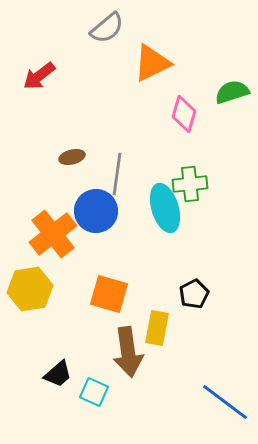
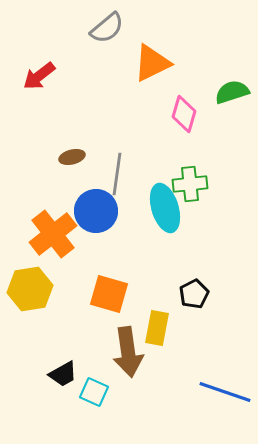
black trapezoid: moved 5 px right; rotated 12 degrees clockwise
blue line: moved 10 px up; rotated 18 degrees counterclockwise
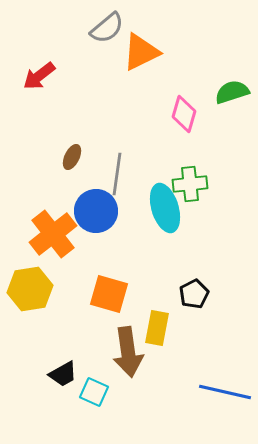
orange triangle: moved 11 px left, 11 px up
brown ellipse: rotated 50 degrees counterclockwise
blue line: rotated 6 degrees counterclockwise
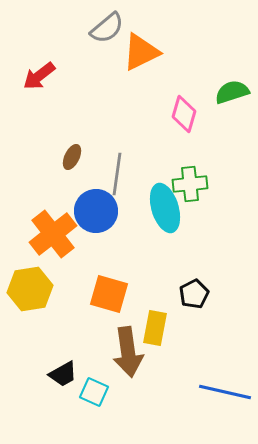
yellow rectangle: moved 2 px left
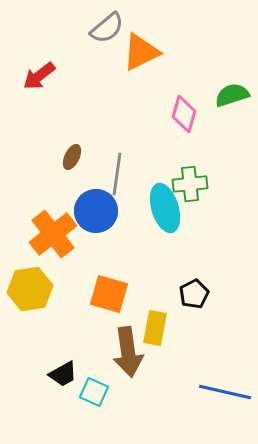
green semicircle: moved 3 px down
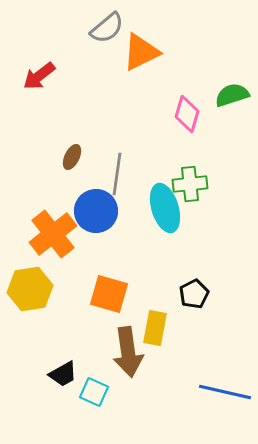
pink diamond: moved 3 px right
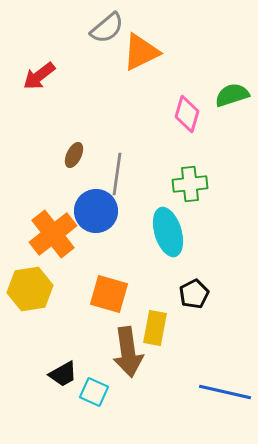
brown ellipse: moved 2 px right, 2 px up
cyan ellipse: moved 3 px right, 24 px down
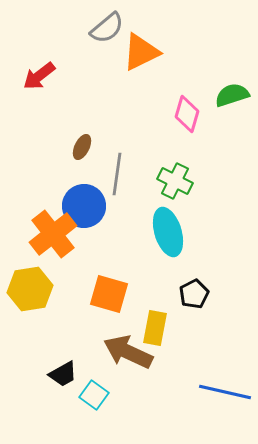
brown ellipse: moved 8 px right, 8 px up
green cross: moved 15 px left, 3 px up; rotated 32 degrees clockwise
blue circle: moved 12 px left, 5 px up
brown arrow: rotated 123 degrees clockwise
cyan square: moved 3 px down; rotated 12 degrees clockwise
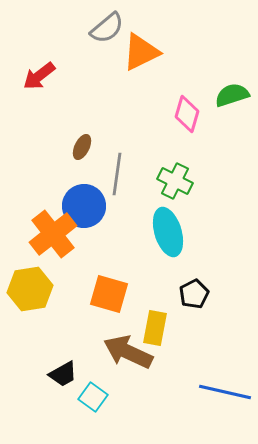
cyan square: moved 1 px left, 2 px down
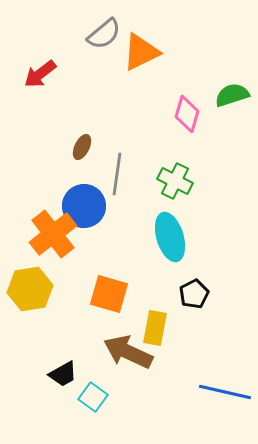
gray semicircle: moved 3 px left, 6 px down
red arrow: moved 1 px right, 2 px up
cyan ellipse: moved 2 px right, 5 px down
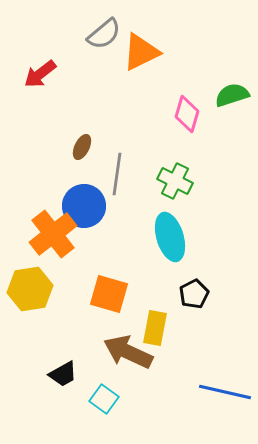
cyan square: moved 11 px right, 2 px down
